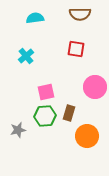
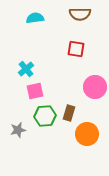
cyan cross: moved 13 px down
pink square: moved 11 px left, 1 px up
orange circle: moved 2 px up
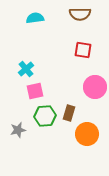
red square: moved 7 px right, 1 px down
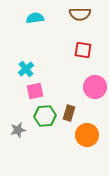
orange circle: moved 1 px down
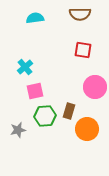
cyan cross: moved 1 px left, 2 px up
brown rectangle: moved 2 px up
orange circle: moved 6 px up
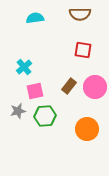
cyan cross: moved 1 px left
brown rectangle: moved 25 px up; rotated 21 degrees clockwise
gray star: moved 19 px up
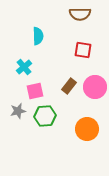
cyan semicircle: moved 3 px right, 18 px down; rotated 96 degrees clockwise
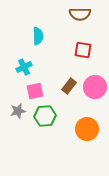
cyan cross: rotated 14 degrees clockwise
